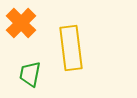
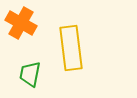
orange cross: rotated 16 degrees counterclockwise
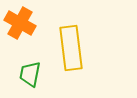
orange cross: moved 1 px left
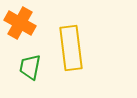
green trapezoid: moved 7 px up
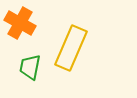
yellow rectangle: rotated 30 degrees clockwise
